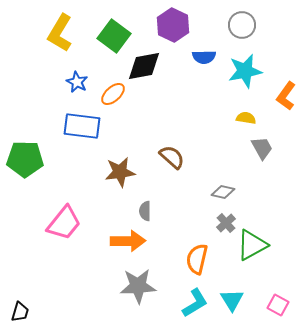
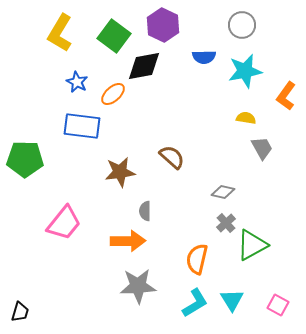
purple hexagon: moved 10 px left
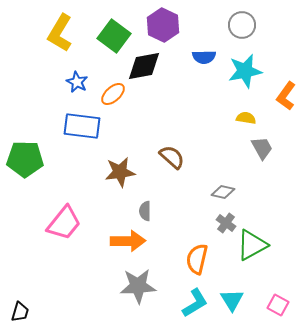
gray cross: rotated 12 degrees counterclockwise
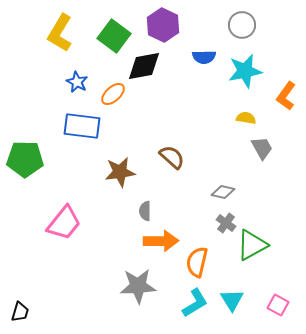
orange arrow: moved 33 px right
orange semicircle: moved 3 px down
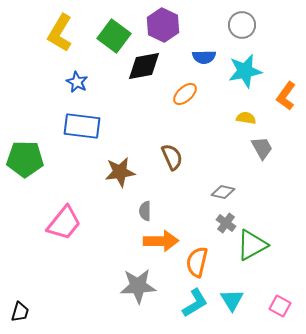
orange ellipse: moved 72 px right
brown semicircle: rotated 24 degrees clockwise
pink square: moved 2 px right, 1 px down
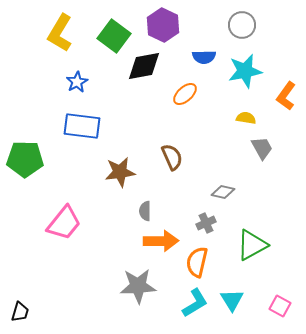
blue star: rotated 15 degrees clockwise
gray cross: moved 20 px left; rotated 30 degrees clockwise
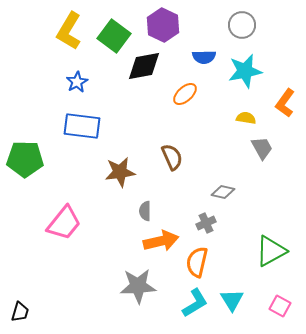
yellow L-shape: moved 9 px right, 2 px up
orange L-shape: moved 1 px left, 7 px down
orange arrow: rotated 12 degrees counterclockwise
green triangle: moved 19 px right, 6 px down
